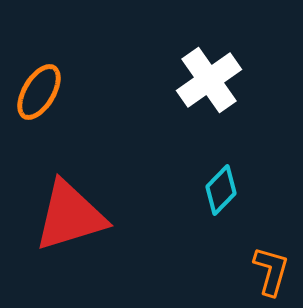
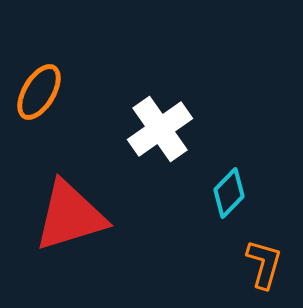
white cross: moved 49 px left, 49 px down
cyan diamond: moved 8 px right, 3 px down
orange L-shape: moved 7 px left, 7 px up
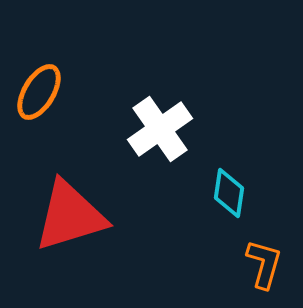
cyan diamond: rotated 36 degrees counterclockwise
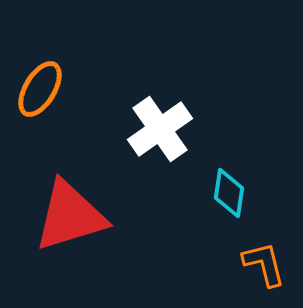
orange ellipse: moved 1 px right, 3 px up
orange L-shape: rotated 30 degrees counterclockwise
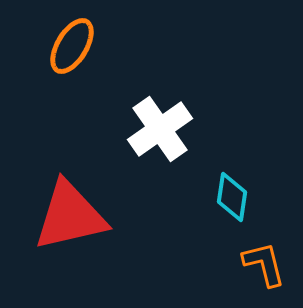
orange ellipse: moved 32 px right, 43 px up
cyan diamond: moved 3 px right, 4 px down
red triangle: rotated 4 degrees clockwise
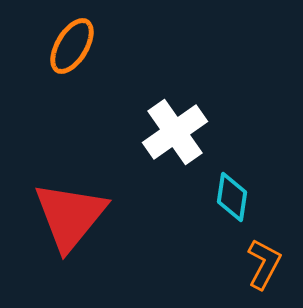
white cross: moved 15 px right, 3 px down
red triangle: rotated 38 degrees counterclockwise
orange L-shape: rotated 42 degrees clockwise
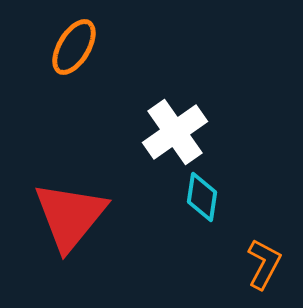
orange ellipse: moved 2 px right, 1 px down
cyan diamond: moved 30 px left
